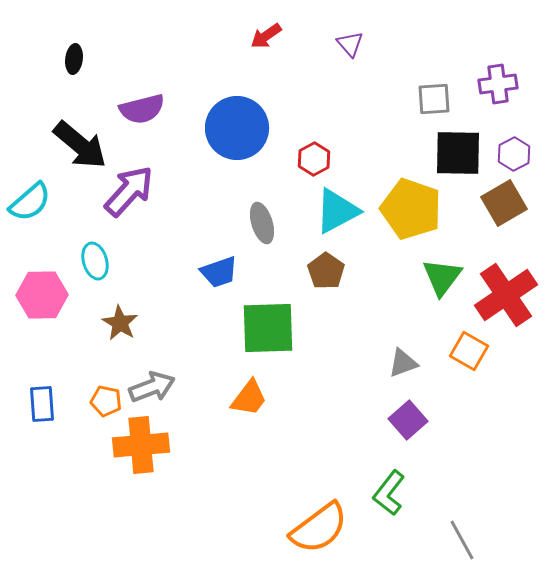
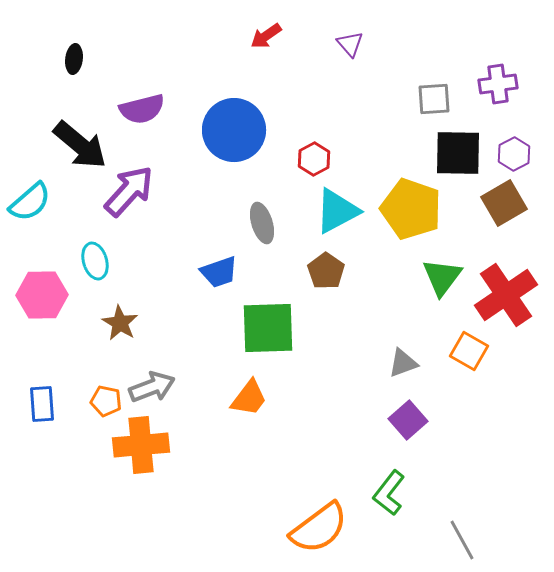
blue circle: moved 3 px left, 2 px down
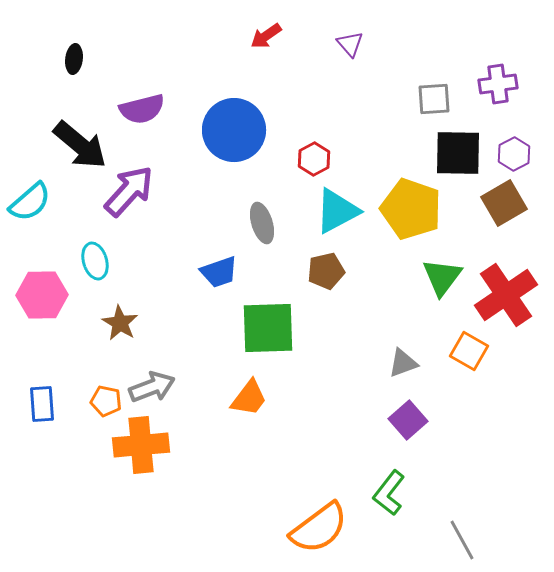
brown pentagon: rotated 24 degrees clockwise
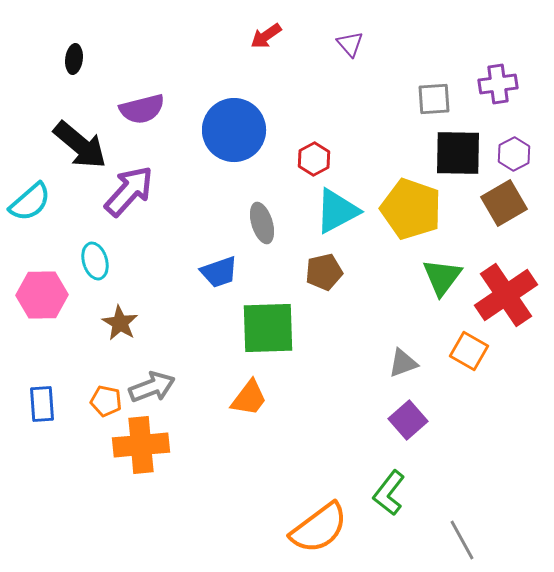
brown pentagon: moved 2 px left, 1 px down
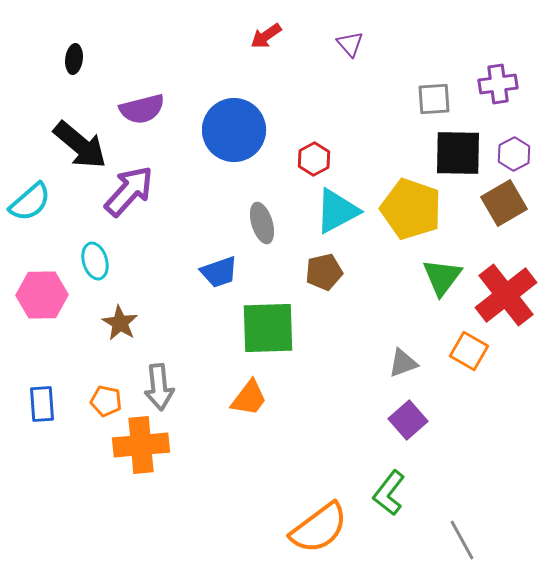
red cross: rotated 4 degrees counterclockwise
gray arrow: moved 7 px right; rotated 105 degrees clockwise
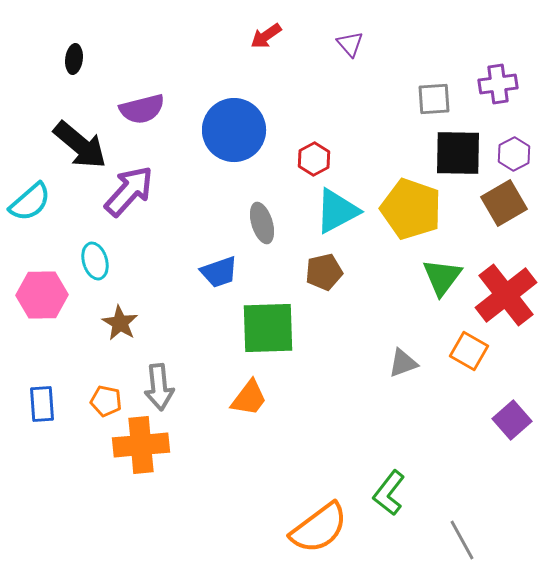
purple square: moved 104 px right
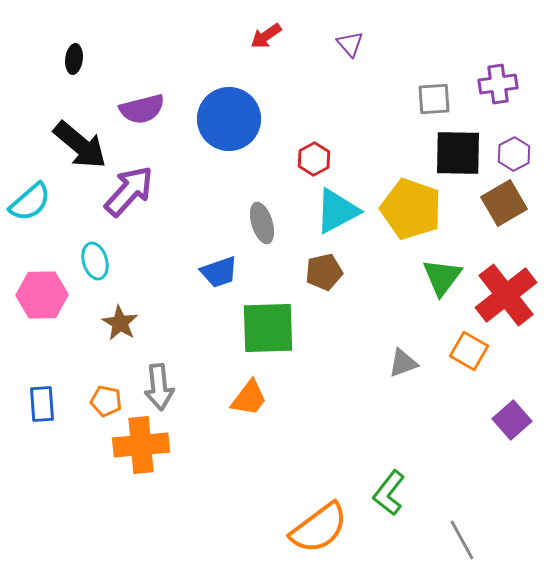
blue circle: moved 5 px left, 11 px up
